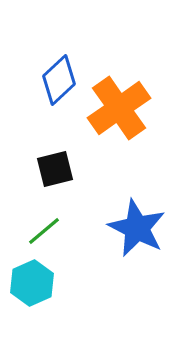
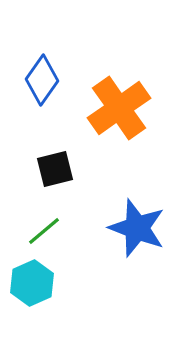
blue diamond: moved 17 px left; rotated 12 degrees counterclockwise
blue star: rotated 6 degrees counterclockwise
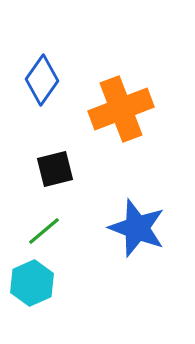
orange cross: moved 2 px right, 1 px down; rotated 14 degrees clockwise
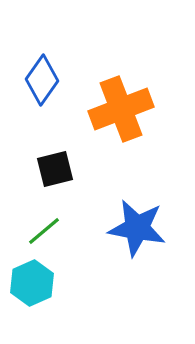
blue star: rotated 10 degrees counterclockwise
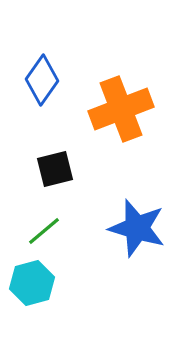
blue star: rotated 6 degrees clockwise
cyan hexagon: rotated 9 degrees clockwise
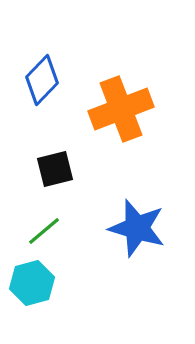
blue diamond: rotated 9 degrees clockwise
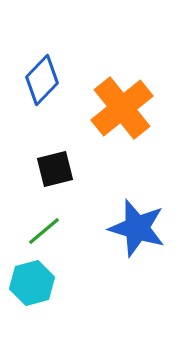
orange cross: moved 1 px right, 1 px up; rotated 18 degrees counterclockwise
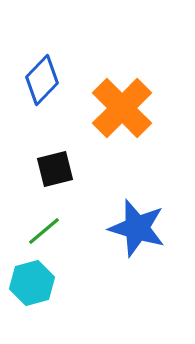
orange cross: rotated 6 degrees counterclockwise
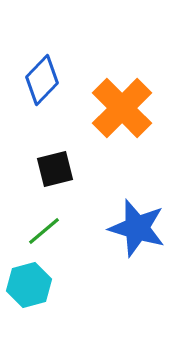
cyan hexagon: moved 3 px left, 2 px down
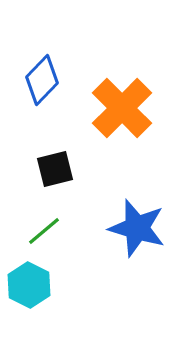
cyan hexagon: rotated 18 degrees counterclockwise
